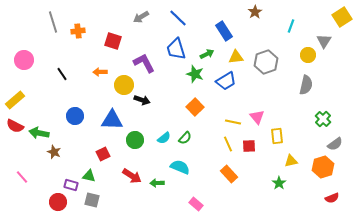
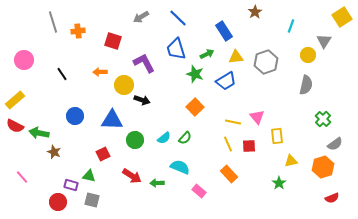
pink rectangle at (196, 204): moved 3 px right, 13 px up
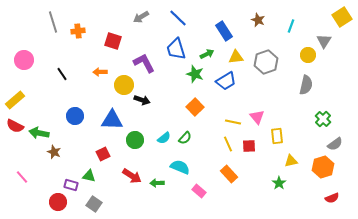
brown star at (255, 12): moved 3 px right, 8 px down; rotated 16 degrees counterclockwise
gray square at (92, 200): moved 2 px right, 4 px down; rotated 21 degrees clockwise
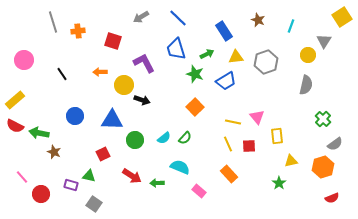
red circle at (58, 202): moved 17 px left, 8 px up
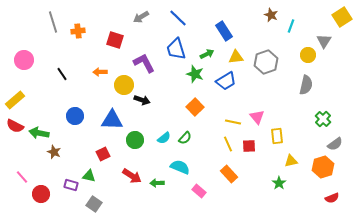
brown star at (258, 20): moved 13 px right, 5 px up
red square at (113, 41): moved 2 px right, 1 px up
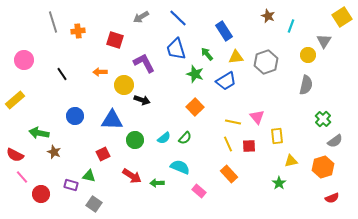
brown star at (271, 15): moved 3 px left, 1 px down
green arrow at (207, 54): rotated 104 degrees counterclockwise
red semicircle at (15, 126): moved 29 px down
gray semicircle at (335, 144): moved 3 px up
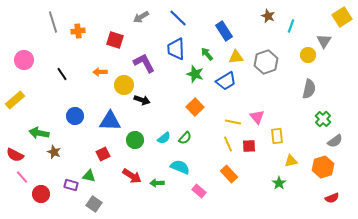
blue trapezoid at (176, 49): rotated 15 degrees clockwise
gray semicircle at (306, 85): moved 3 px right, 4 px down
blue triangle at (112, 120): moved 2 px left, 1 px down
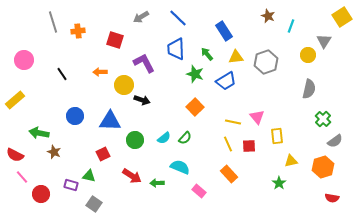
red semicircle at (332, 198): rotated 32 degrees clockwise
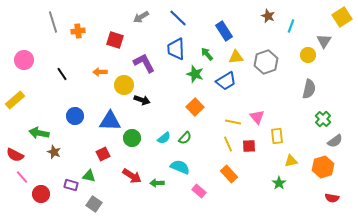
green circle at (135, 140): moved 3 px left, 2 px up
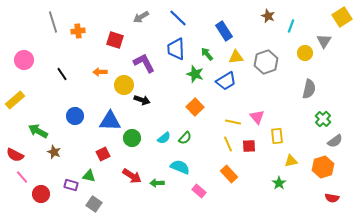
yellow circle at (308, 55): moved 3 px left, 2 px up
green arrow at (39, 133): moved 1 px left, 2 px up; rotated 18 degrees clockwise
